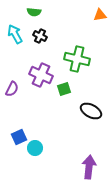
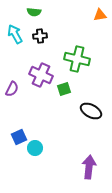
black cross: rotated 32 degrees counterclockwise
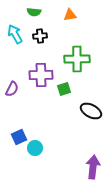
orange triangle: moved 30 px left
green cross: rotated 15 degrees counterclockwise
purple cross: rotated 25 degrees counterclockwise
purple arrow: moved 4 px right
